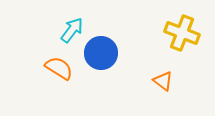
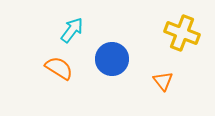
blue circle: moved 11 px right, 6 px down
orange triangle: rotated 15 degrees clockwise
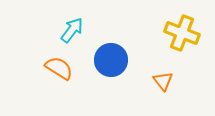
blue circle: moved 1 px left, 1 px down
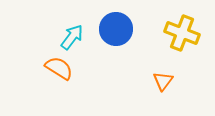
cyan arrow: moved 7 px down
blue circle: moved 5 px right, 31 px up
orange triangle: rotated 15 degrees clockwise
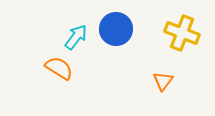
cyan arrow: moved 4 px right
